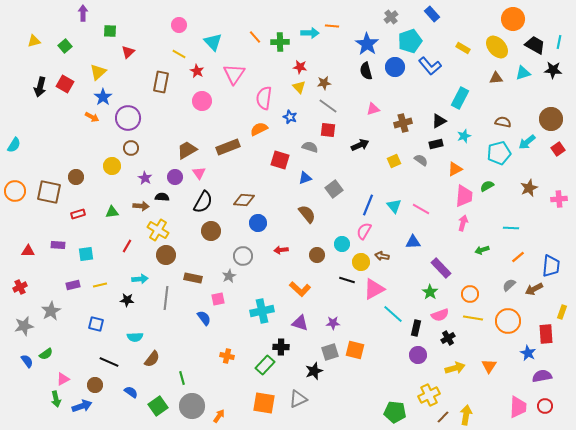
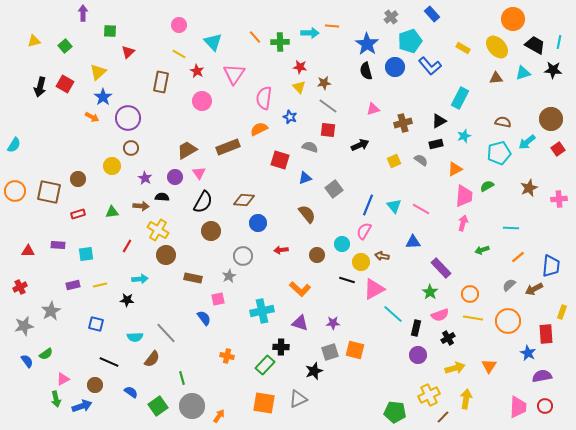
brown circle at (76, 177): moved 2 px right, 2 px down
gray line at (166, 298): moved 35 px down; rotated 50 degrees counterclockwise
yellow arrow at (466, 415): moved 16 px up
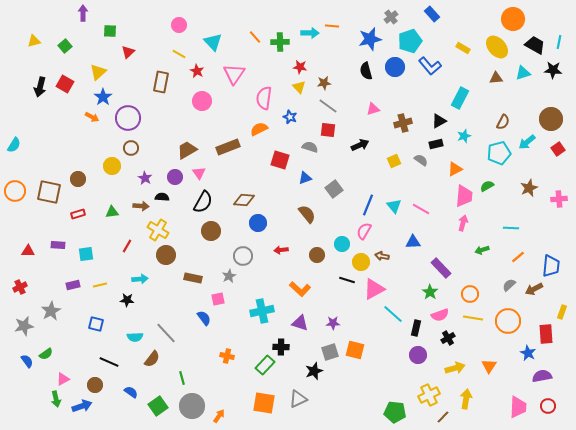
blue star at (367, 44): moved 3 px right, 5 px up; rotated 25 degrees clockwise
brown semicircle at (503, 122): rotated 105 degrees clockwise
red circle at (545, 406): moved 3 px right
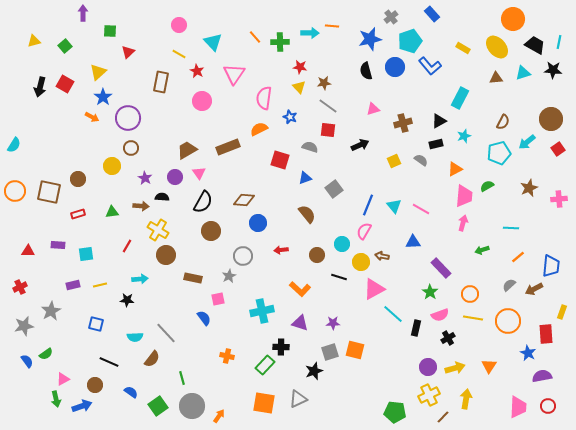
black line at (347, 280): moved 8 px left, 3 px up
purple circle at (418, 355): moved 10 px right, 12 px down
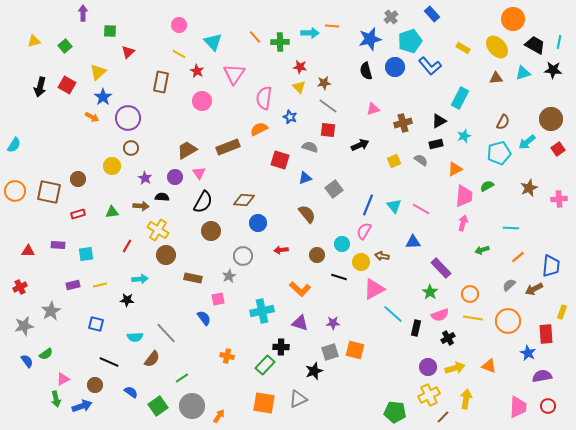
red square at (65, 84): moved 2 px right, 1 px down
orange triangle at (489, 366): rotated 42 degrees counterclockwise
green line at (182, 378): rotated 72 degrees clockwise
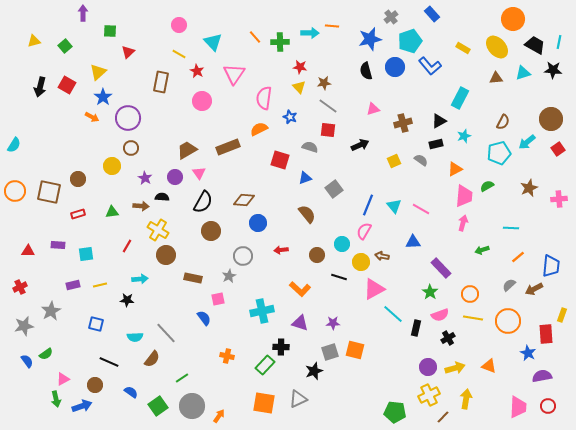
yellow rectangle at (562, 312): moved 3 px down
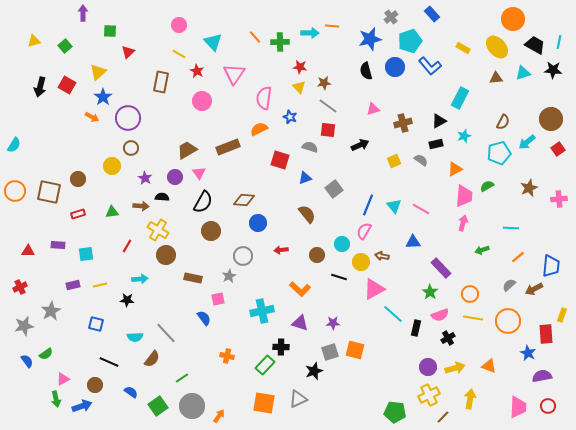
yellow arrow at (466, 399): moved 4 px right
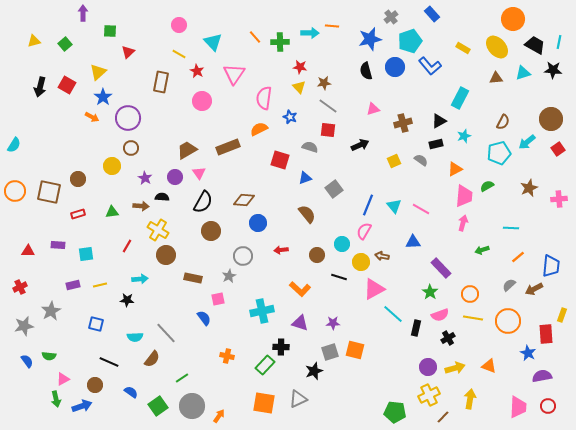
green square at (65, 46): moved 2 px up
green semicircle at (46, 354): moved 3 px right, 2 px down; rotated 40 degrees clockwise
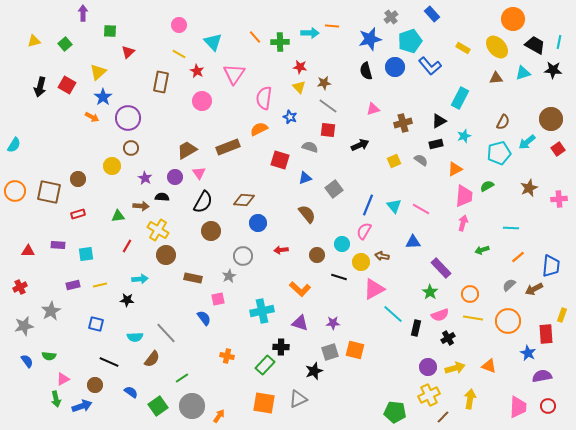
green triangle at (112, 212): moved 6 px right, 4 px down
